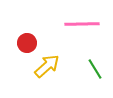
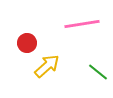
pink line: rotated 8 degrees counterclockwise
green line: moved 3 px right, 3 px down; rotated 20 degrees counterclockwise
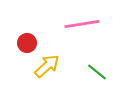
green line: moved 1 px left
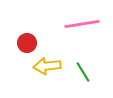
yellow arrow: rotated 144 degrees counterclockwise
green line: moved 14 px left; rotated 20 degrees clockwise
